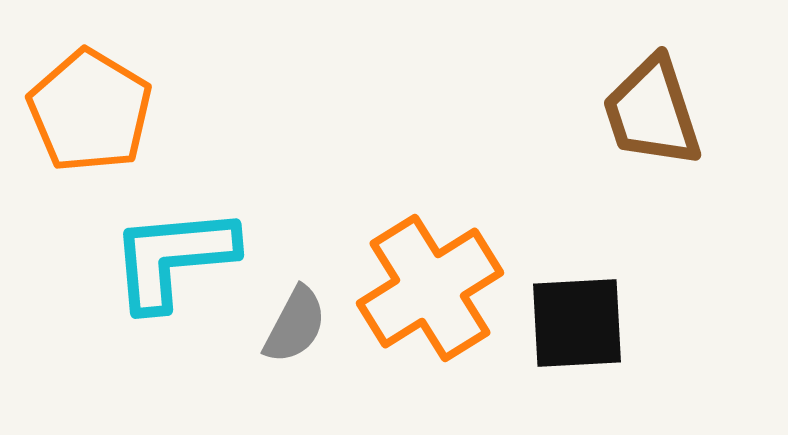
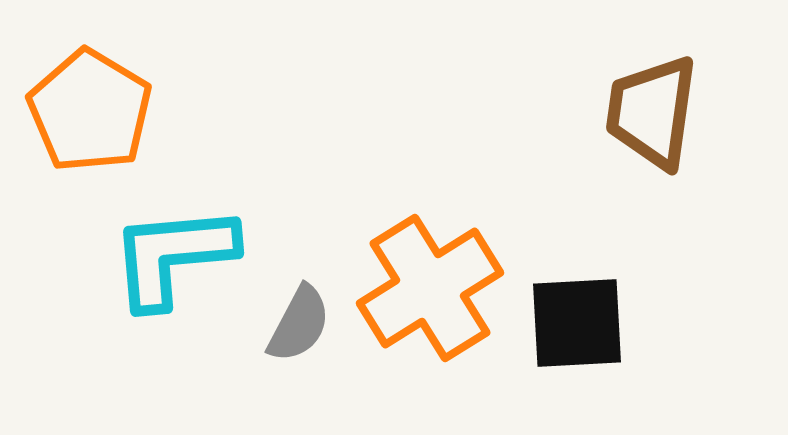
brown trapezoid: rotated 26 degrees clockwise
cyan L-shape: moved 2 px up
gray semicircle: moved 4 px right, 1 px up
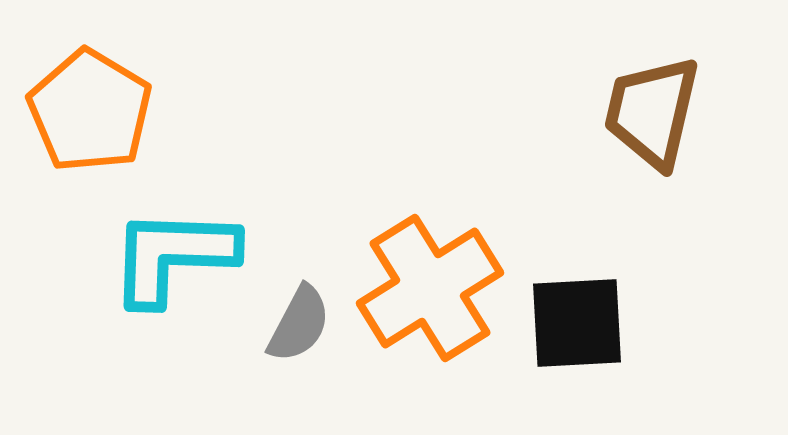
brown trapezoid: rotated 5 degrees clockwise
cyan L-shape: rotated 7 degrees clockwise
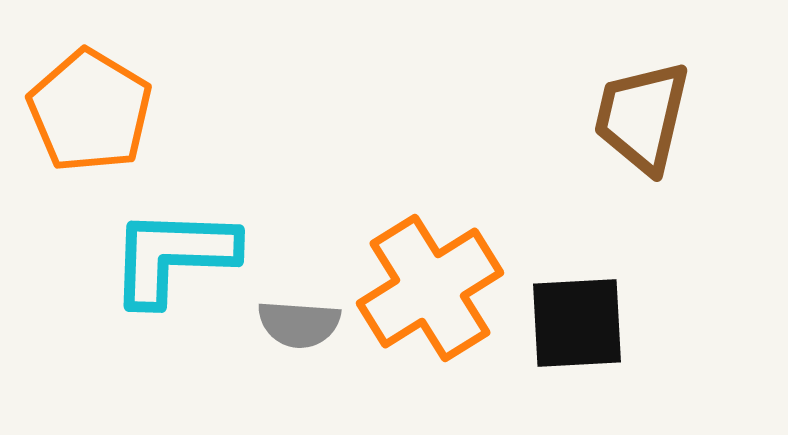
brown trapezoid: moved 10 px left, 5 px down
gray semicircle: rotated 66 degrees clockwise
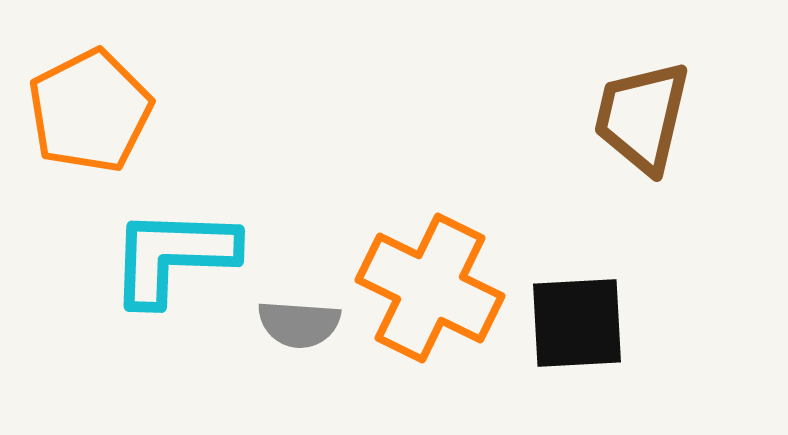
orange pentagon: rotated 14 degrees clockwise
orange cross: rotated 32 degrees counterclockwise
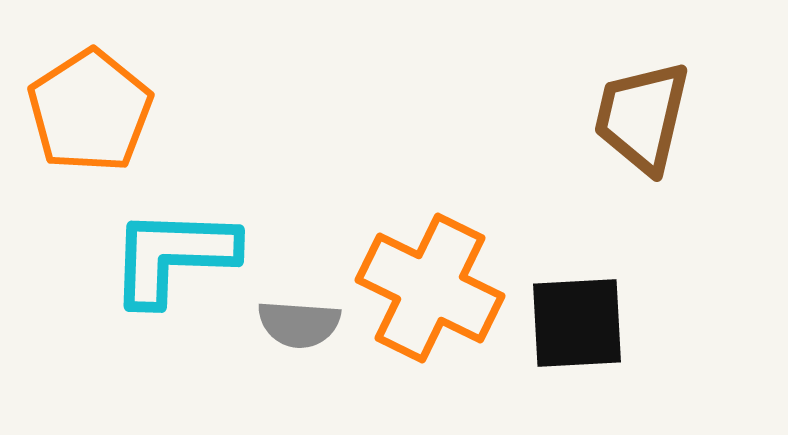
orange pentagon: rotated 6 degrees counterclockwise
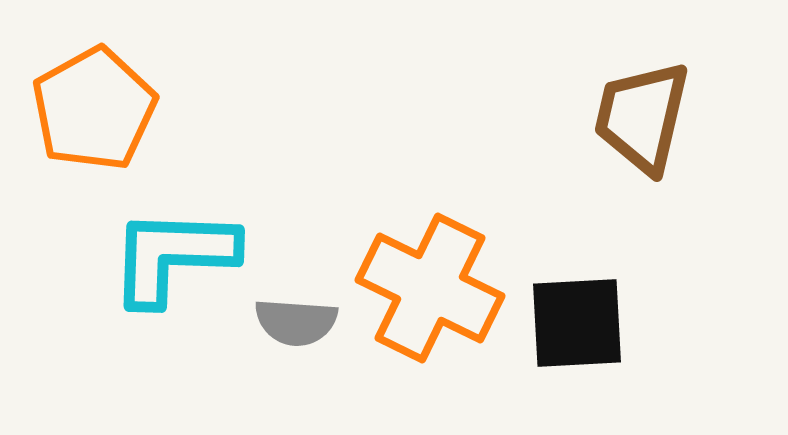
orange pentagon: moved 4 px right, 2 px up; rotated 4 degrees clockwise
gray semicircle: moved 3 px left, 2 px up
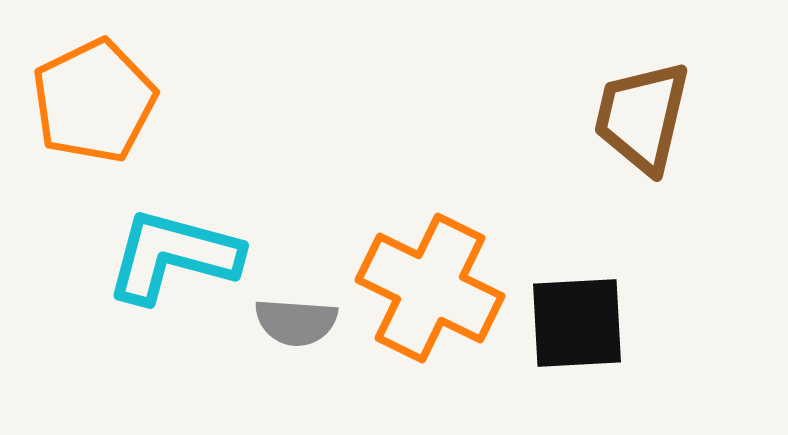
orange pentagon: moved 8 px up; rotated 3 degrees clockwise
cyan L-shape: rotated 13 degrees clockwise
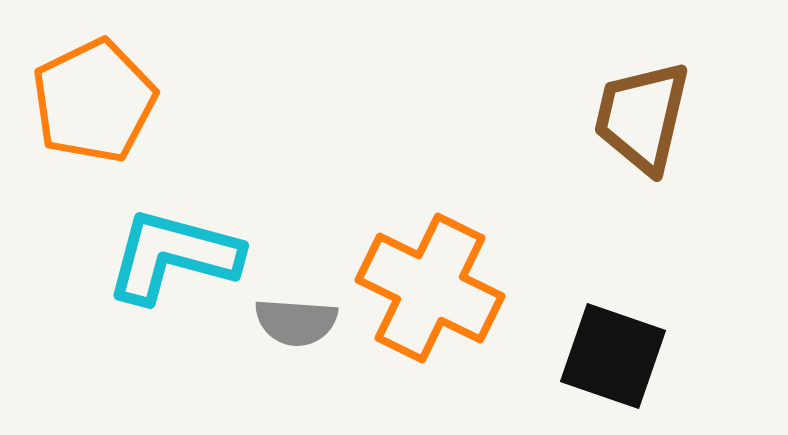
black square: moved 36 px right, 33 px down; rotated 22 degrees clockwise
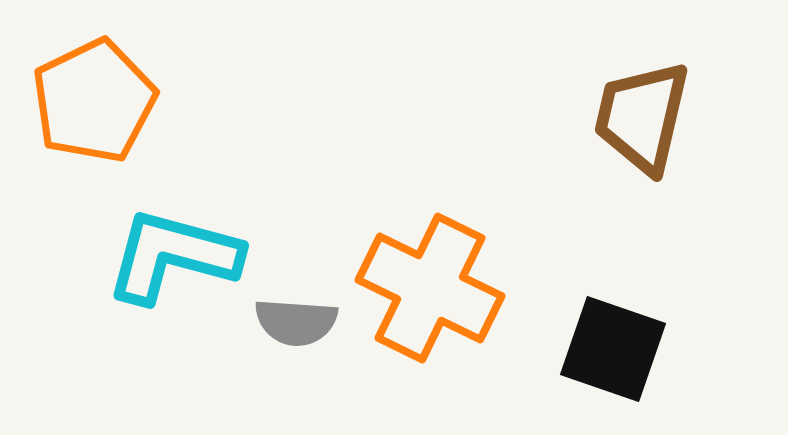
black square: moved 7 px up
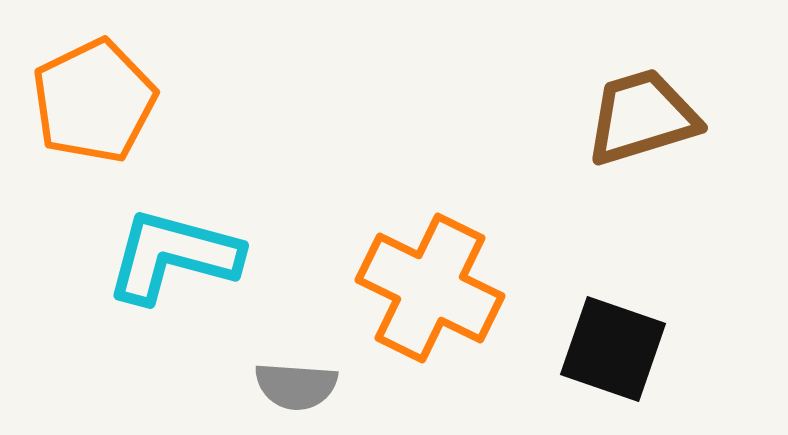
brown trapezoid: rotated 60 degrees clockwise
gray semicircle: moved 64 px down
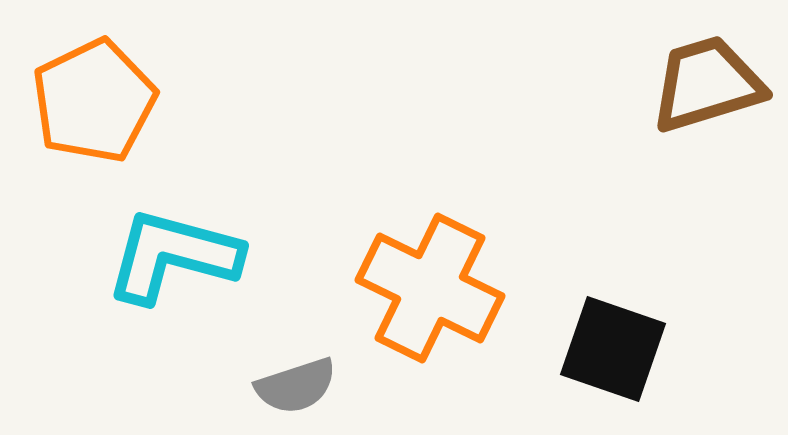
brown trapezoid: moved 65 px right, 33 px up
gray semicircle: rotated 22 degrees counterclockwise
